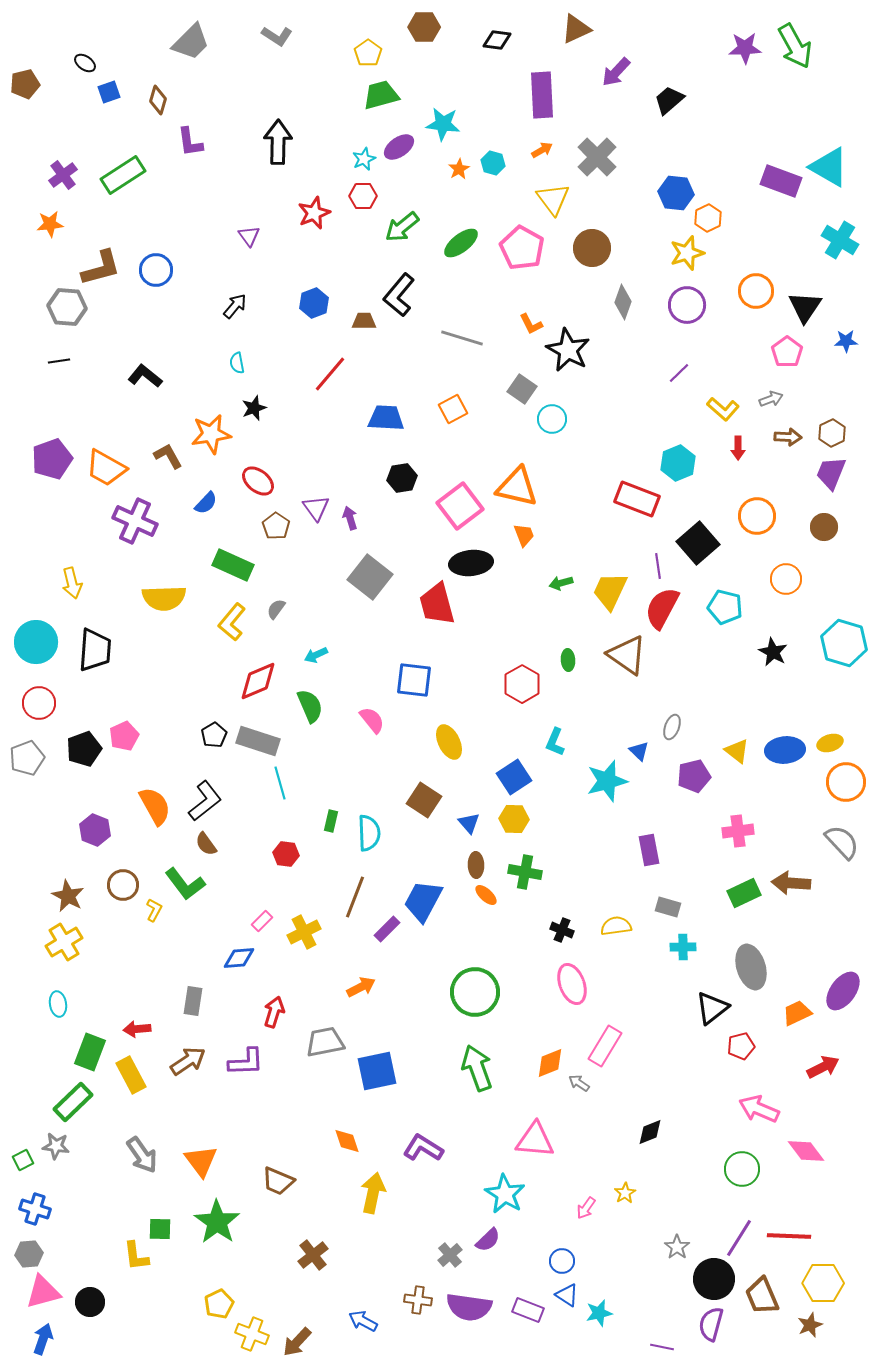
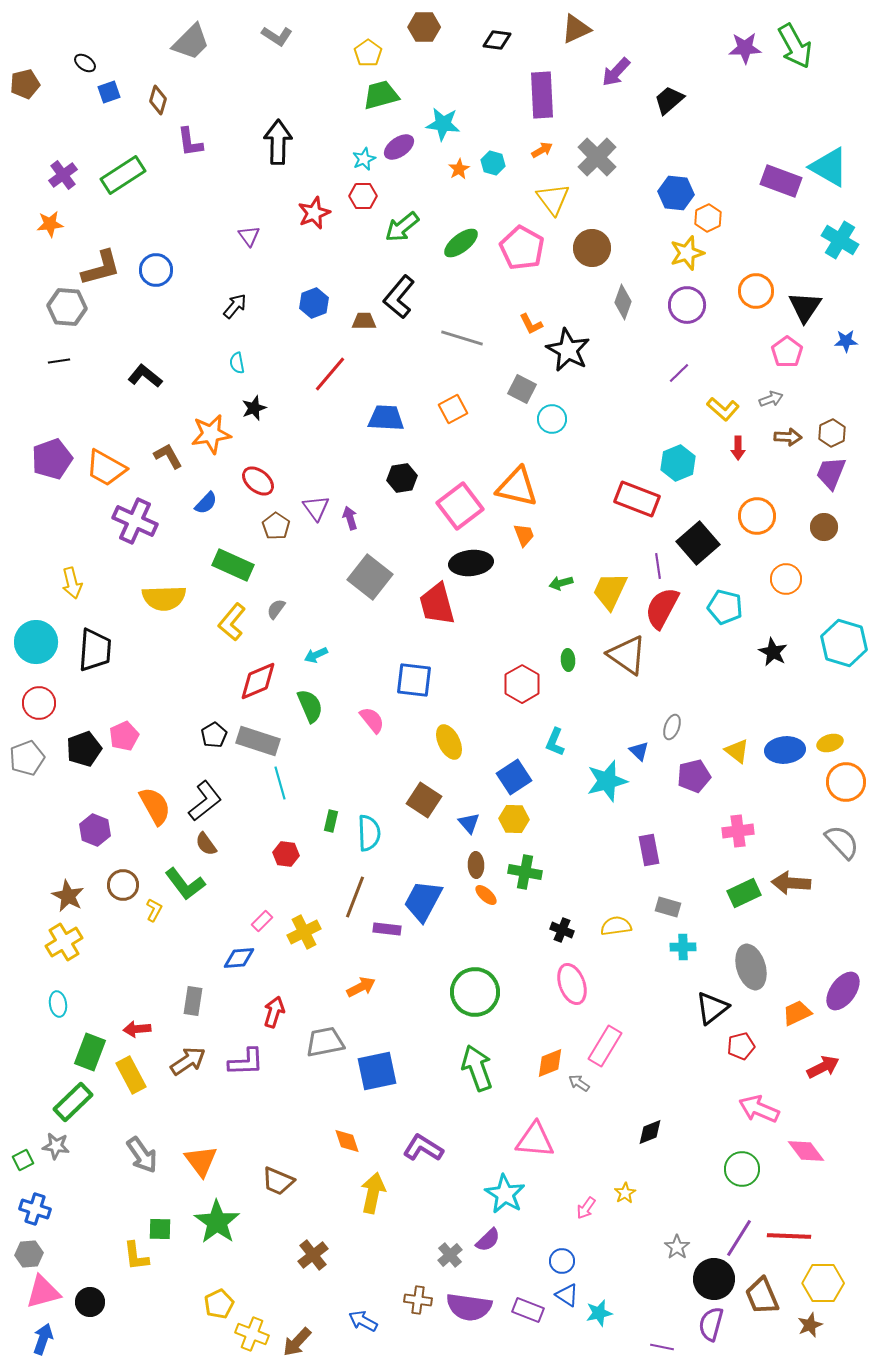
black L-shape at (399, 295): moved 2 px down
gray square at (522, 389): rotated 8 degrees counterclockwise
purple rectangle at (387, 929): rotated 52 degrees clockwise
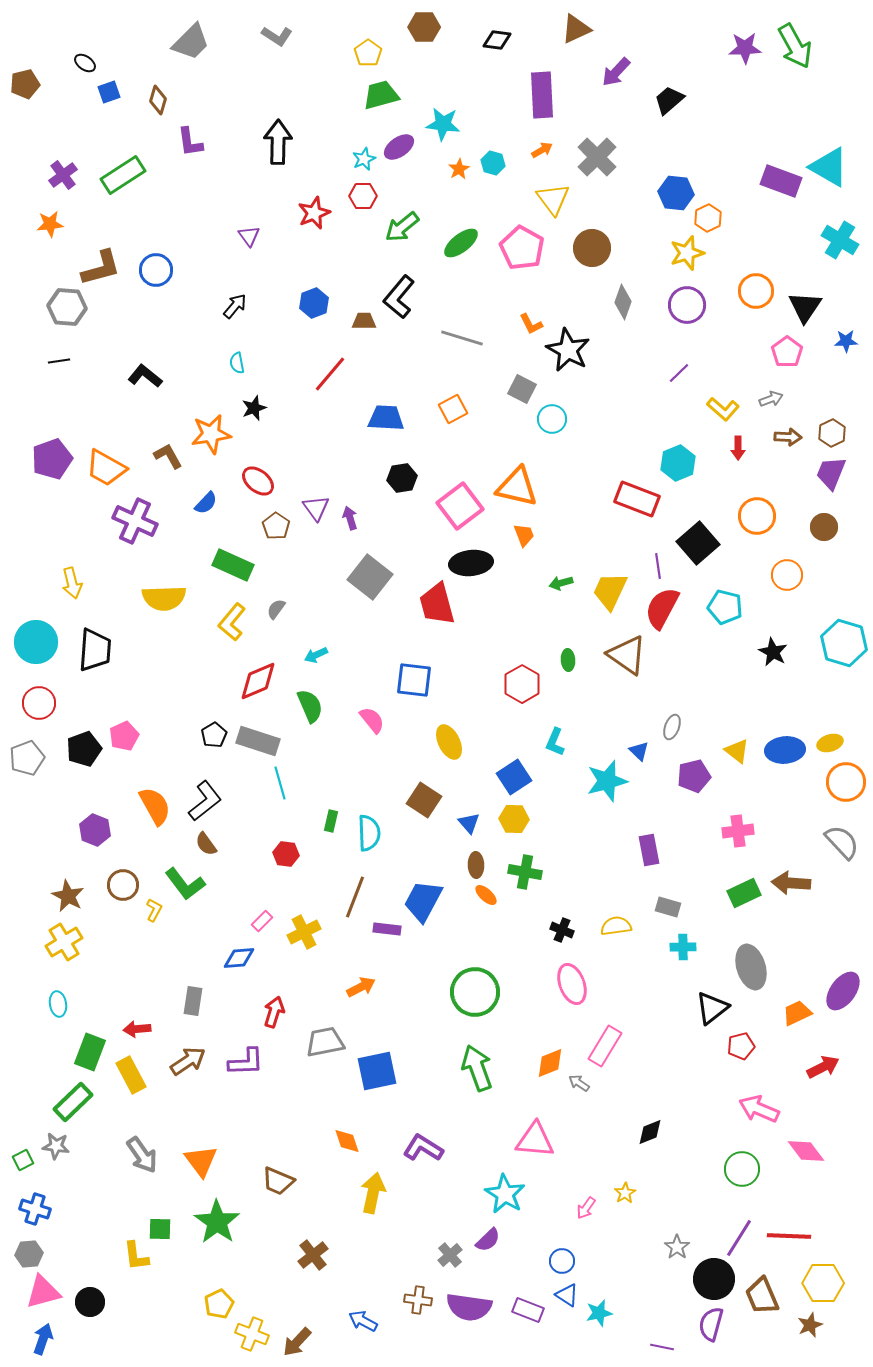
orange circle at (786, 579): moved 1 px right, 4 px up
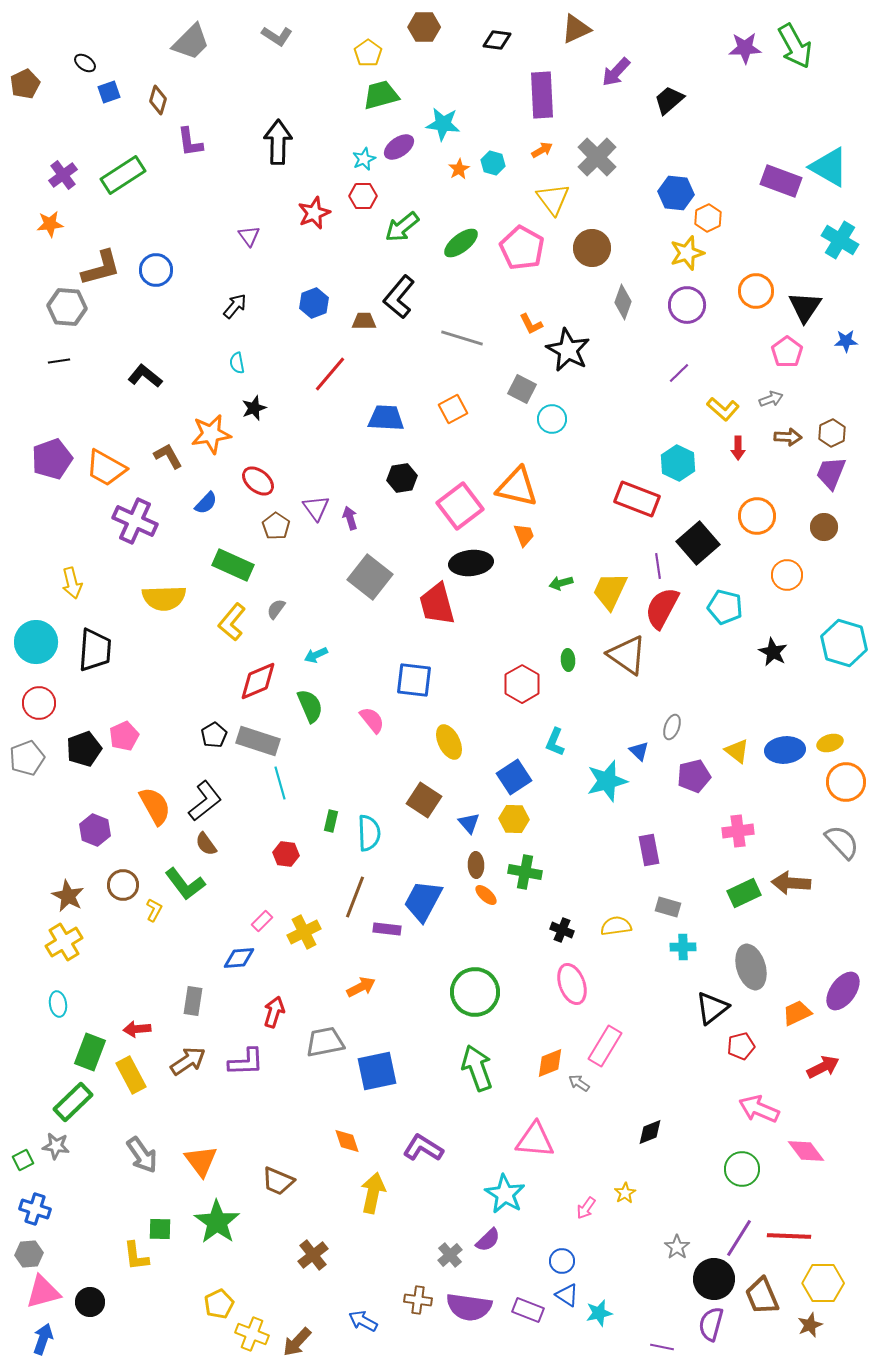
brown pentagon at (25, 84): rotated 12 degrees counterclockwise
cyan hexagon at (678, 463): rotated 12 degrees counterclockwise
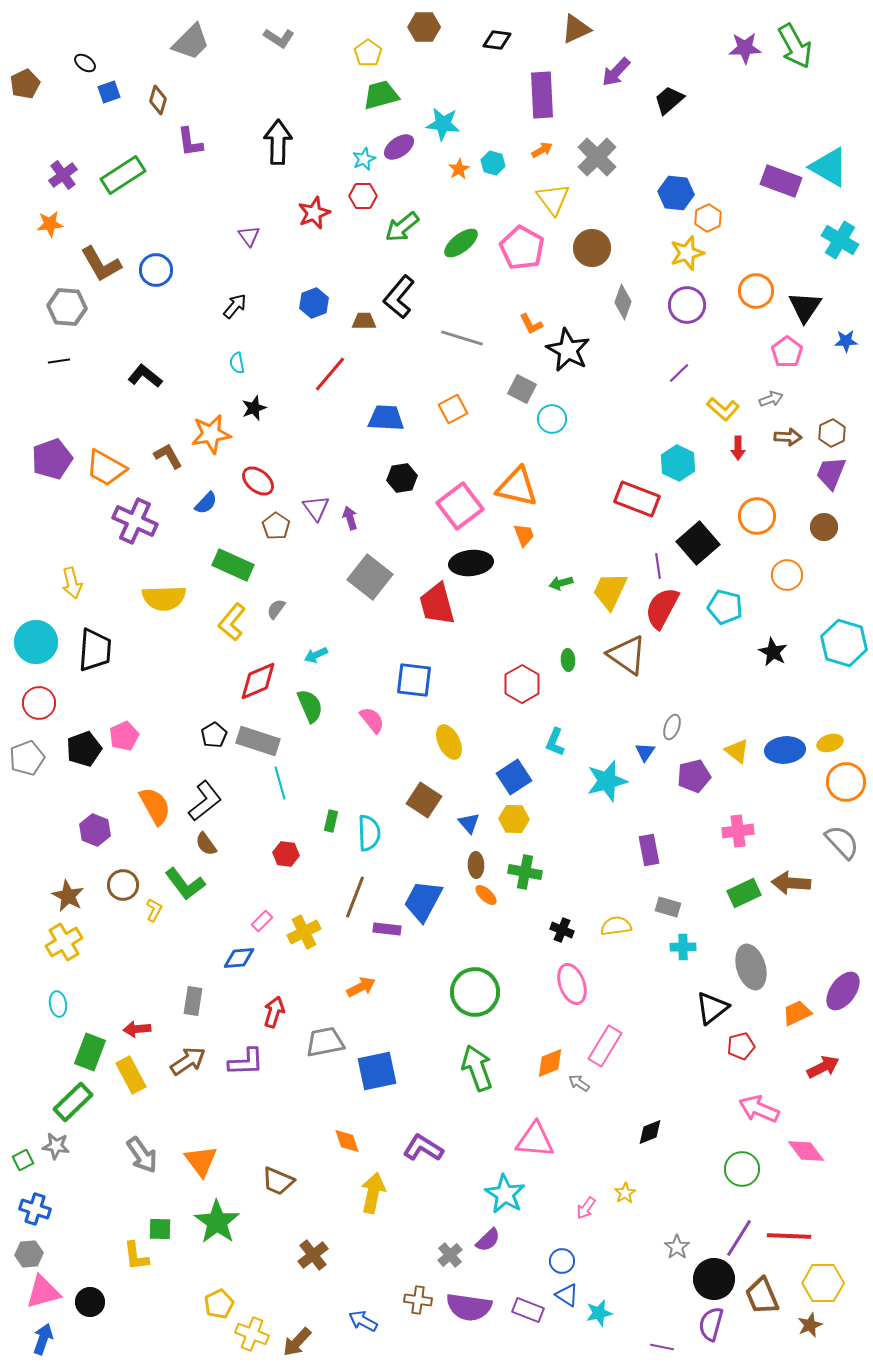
gray L-shape at (277, 36): moved 2 px right, 2 px down
brown L-shape at (101, 268): moved 4 px up; rotated 75 degrees clockwise
blue triangle at (639, 751): moved 6 px right, 1 px down; rotated 20 degrees clockwise
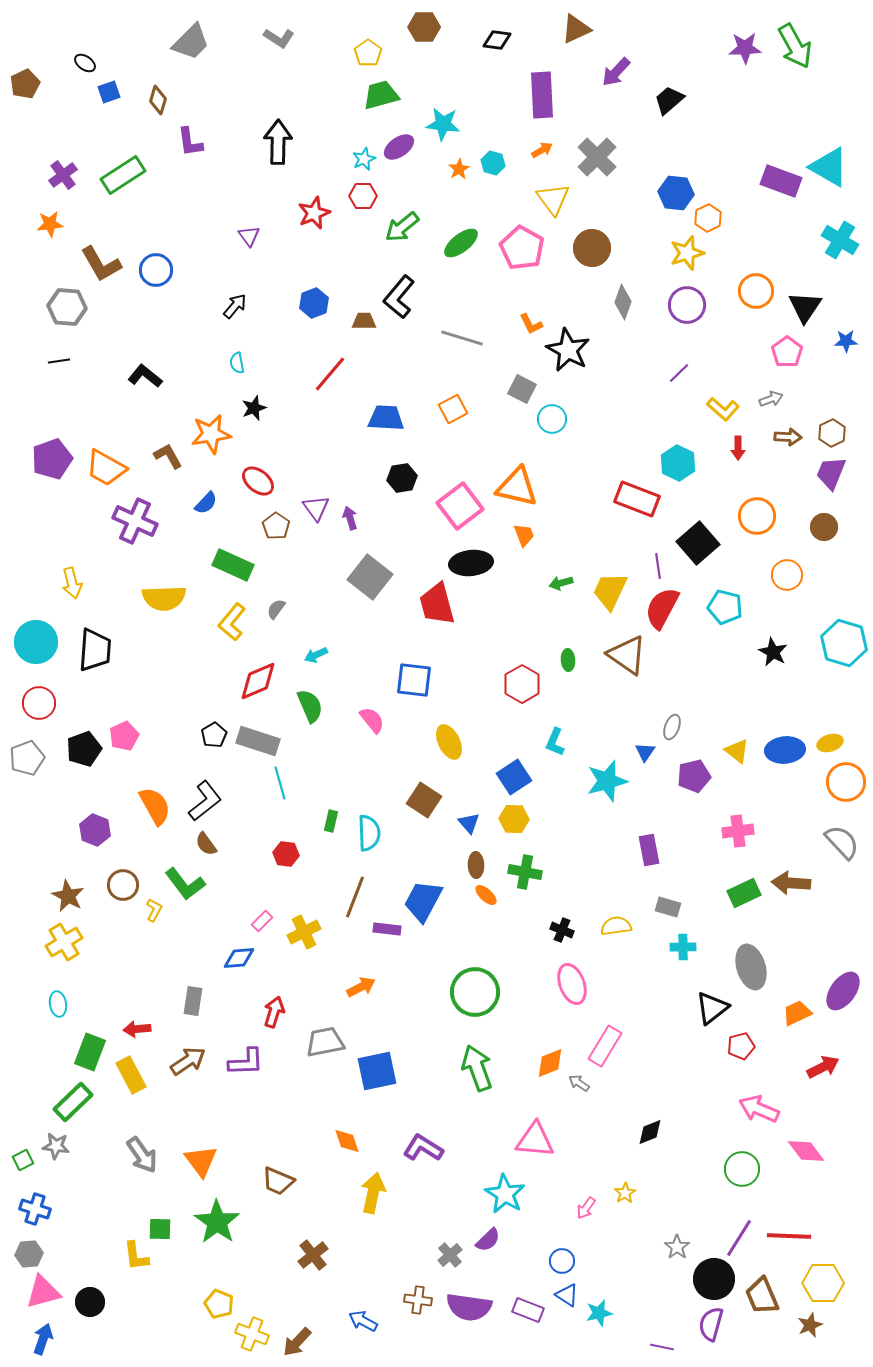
yellow pentagon at (219, 1304): rotated 24 degrees counterclockwise
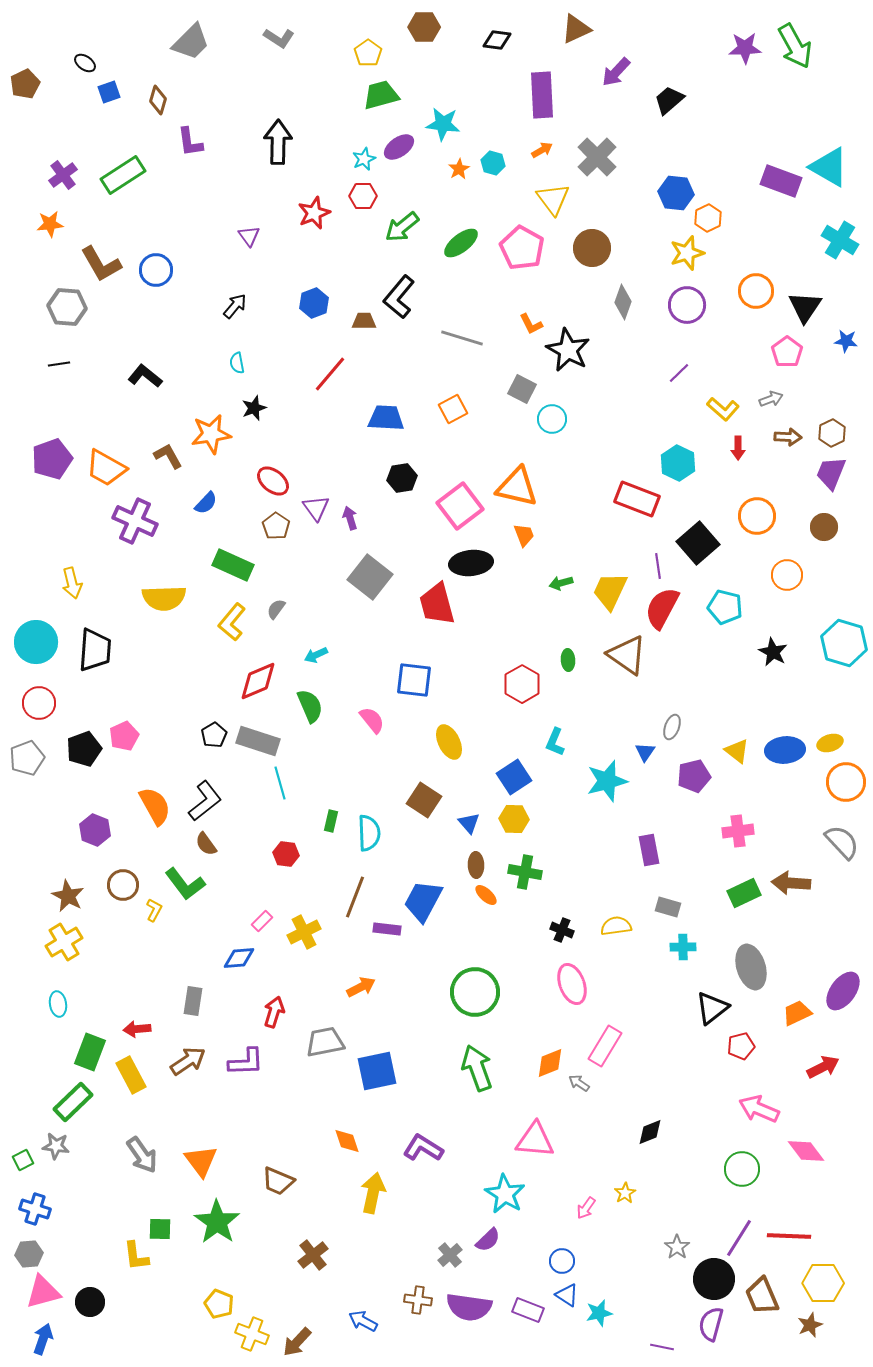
blue star at (846, 341): rotated 10 degrees clockwise
black line at (59, 361): moved 3 px down
red ellipse at (258, 481): moved 15 px right
